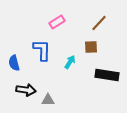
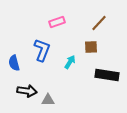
pink rectangle: rotated 14 degrees clockwise
blue L-shape: rotated 20 degrees clockwise
black arrow: moved 1 px right, 1 px down
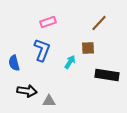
pink rectangle: moved 9 px left
brown square: moved 3 px left, 1 px down
gray triangle: moved 1 px right, 1 px down
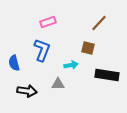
brown square: rotated 16 degrees clockwise
cyan arrow: moved 1 px right, 3 px down; rotated 48 degrees clockwise
gray triangle: moved 9 px right, 17 px up
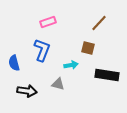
gray triangle: rotated 16 degrees clockwise
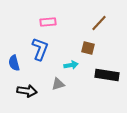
pink rectangle: rotated 14 degrees clockwise
blue L-shape: moved 2 px left, 1 px up
gray triangle: rotated 32 degrees counterclockwise
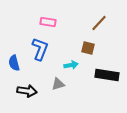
pink rectangle: rotated 14 degrees clockwise
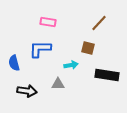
blue L-shape: rotated 110 degrees counterclockwise
gray triangle: rotated 16 degrees clockwise
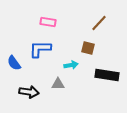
blue semicircle: rotated 21 degrees counterclockwise
black arrow: moved 2 px right, 1 px down
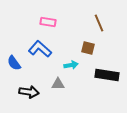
brown line: rotated 66 degrees counterclockwise
blue L-shape: rotated 40 degrees clockwise
